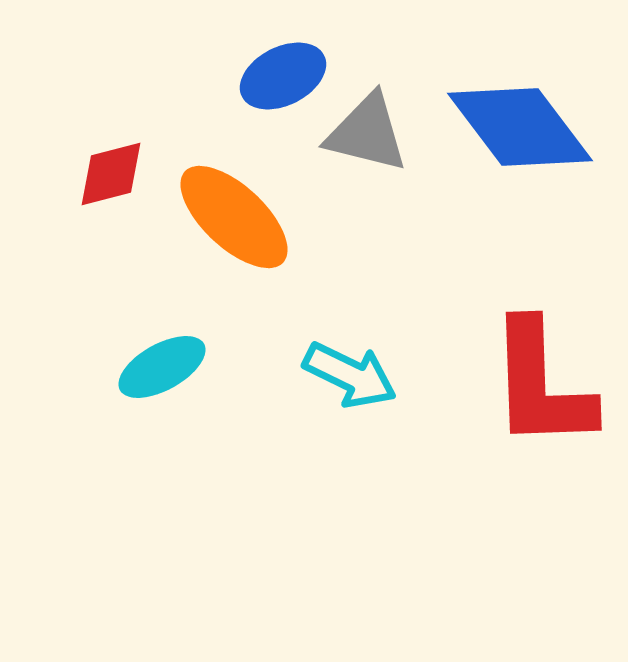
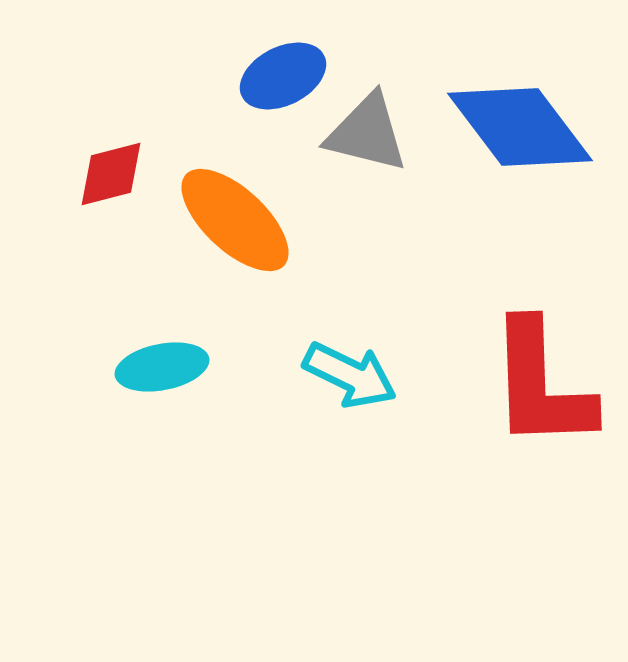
orange ellipse: moved 1 px right, 3 px down
cyan ellipse: rotated 18 degrees clockwise
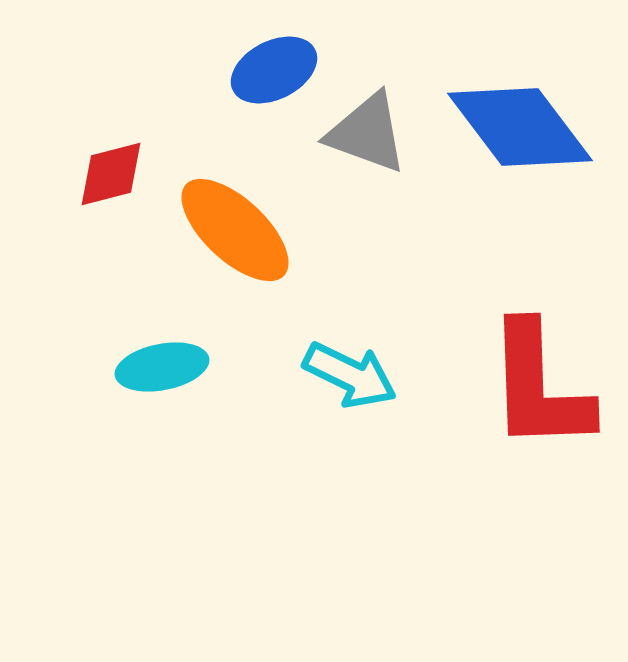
blue ellipse: moved 9 px left, 6 px up
gray triangle: rotated 6 degrees clockwise
orange ellipse: moved 10 px down
red L-shape: moved 2 px left, 2 px down
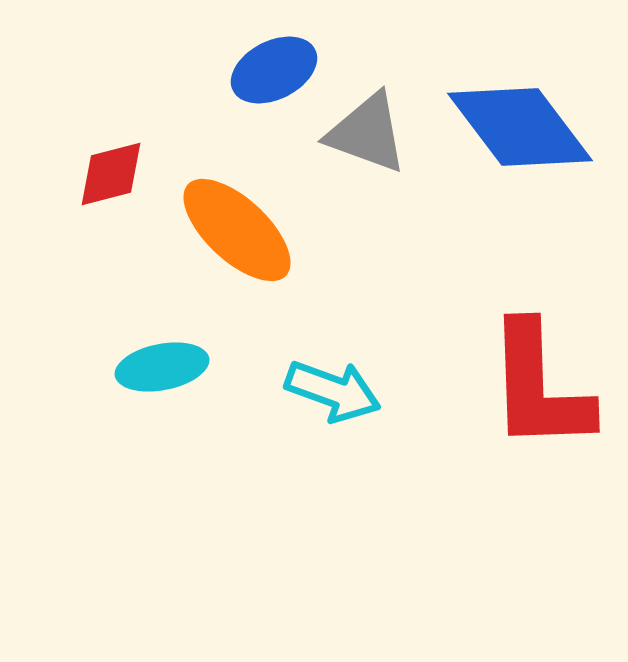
orange ellipse: moved 2 px right
cyan arrow: moved 17 px left, 16 px down; rotated 6 degrees counterclockwise
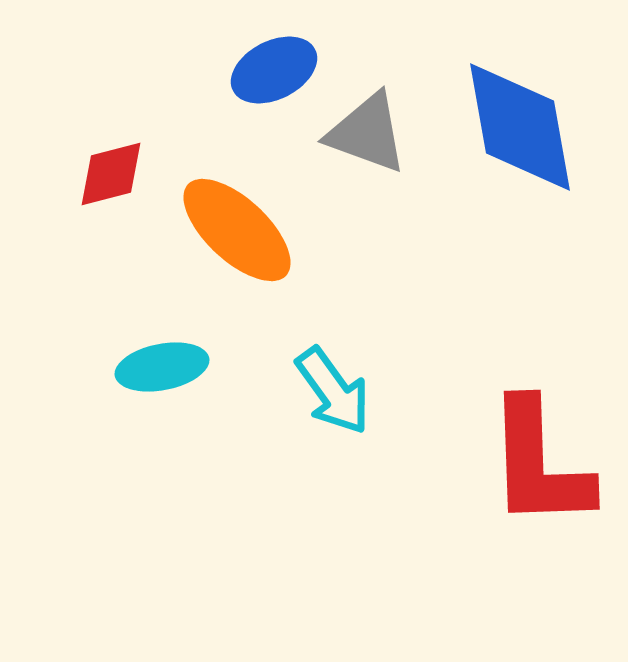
blue diamond: rotated 27 degrees clockwise
red L-shape: moved 77 px down
cyan arrow: rotated 34 degrees clockwise
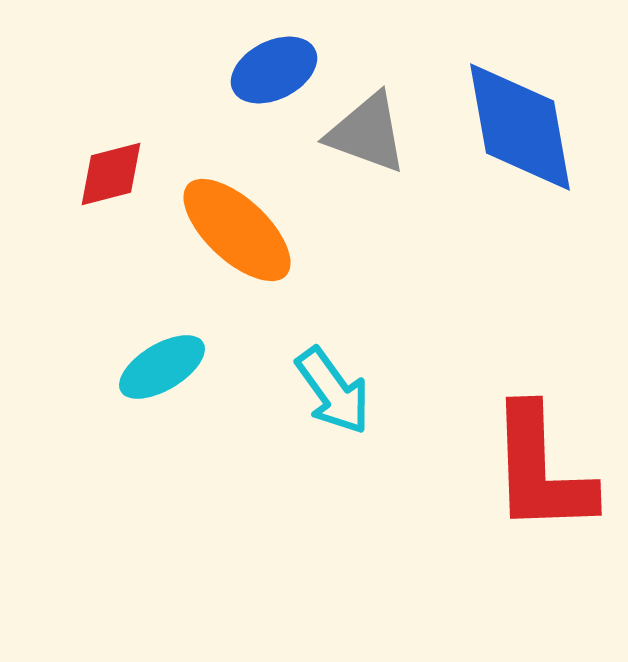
cyan ellipse: rotated 20 degrees counterclockwise
red L-shape: moved 2 px right, 6 px down
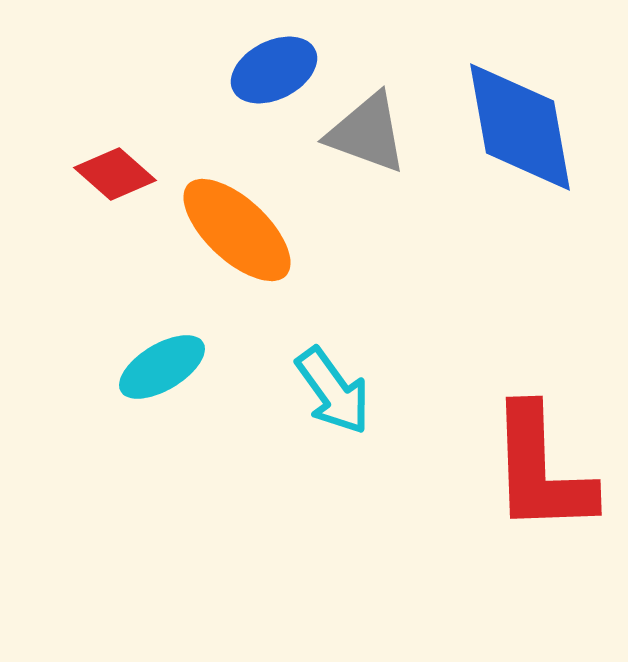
red diamond: moved 4 px right; rotated 56 degrees clockwise
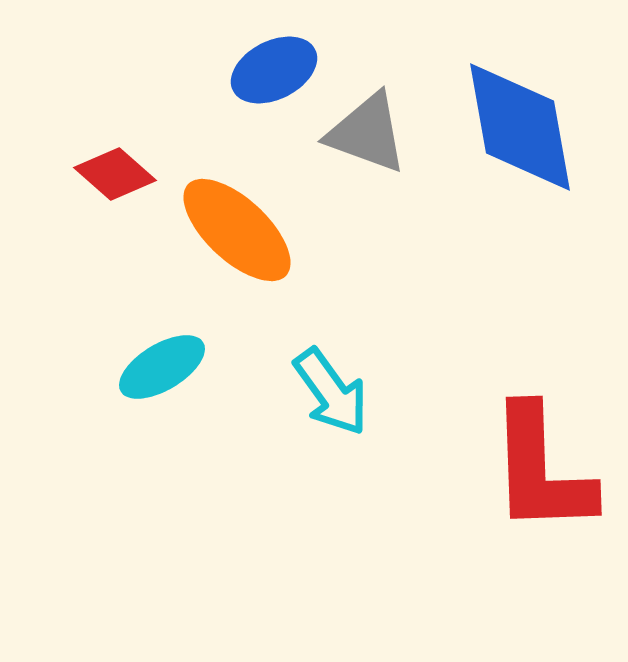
cyan arrow: moved 2 px left, 1 px down
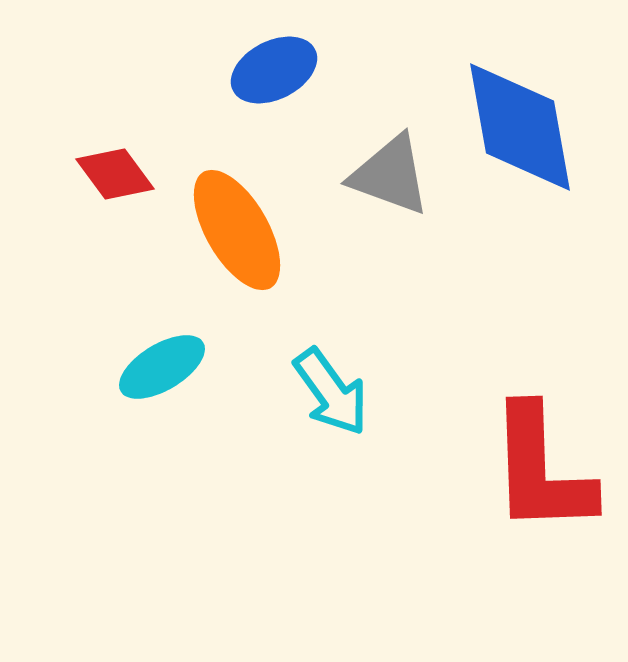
gray triangle: moved 23 px right, 42 px down
red diamond: rotated 12 degrees clockwise
orange ellipse: rotated 17 degrees clockwise
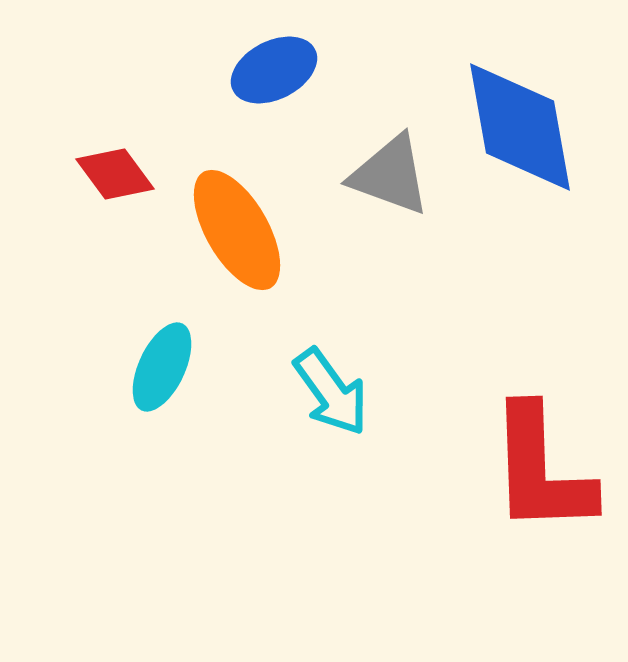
cyan ellipse: rotated 34 degrees counterclockwise
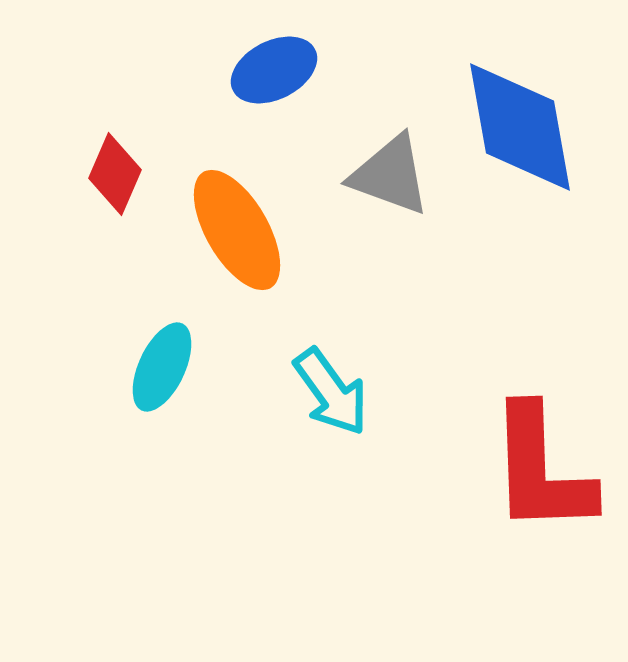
red diamond: rotated 60 degrees clockwise
